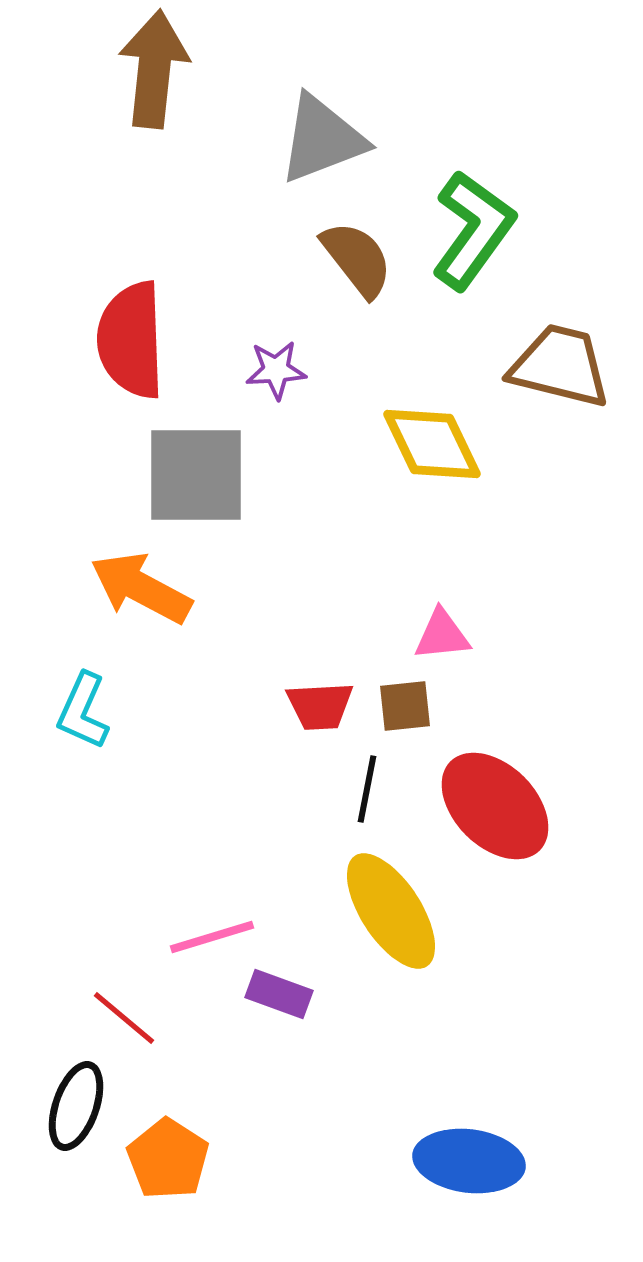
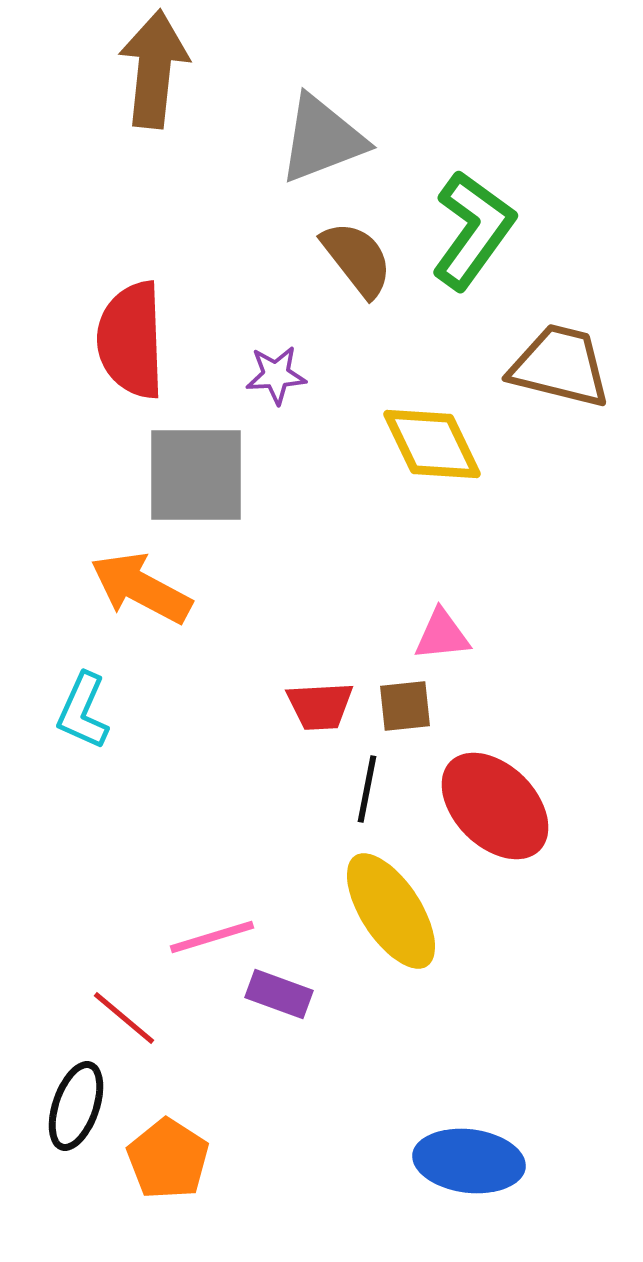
purple star: moved 5 px down
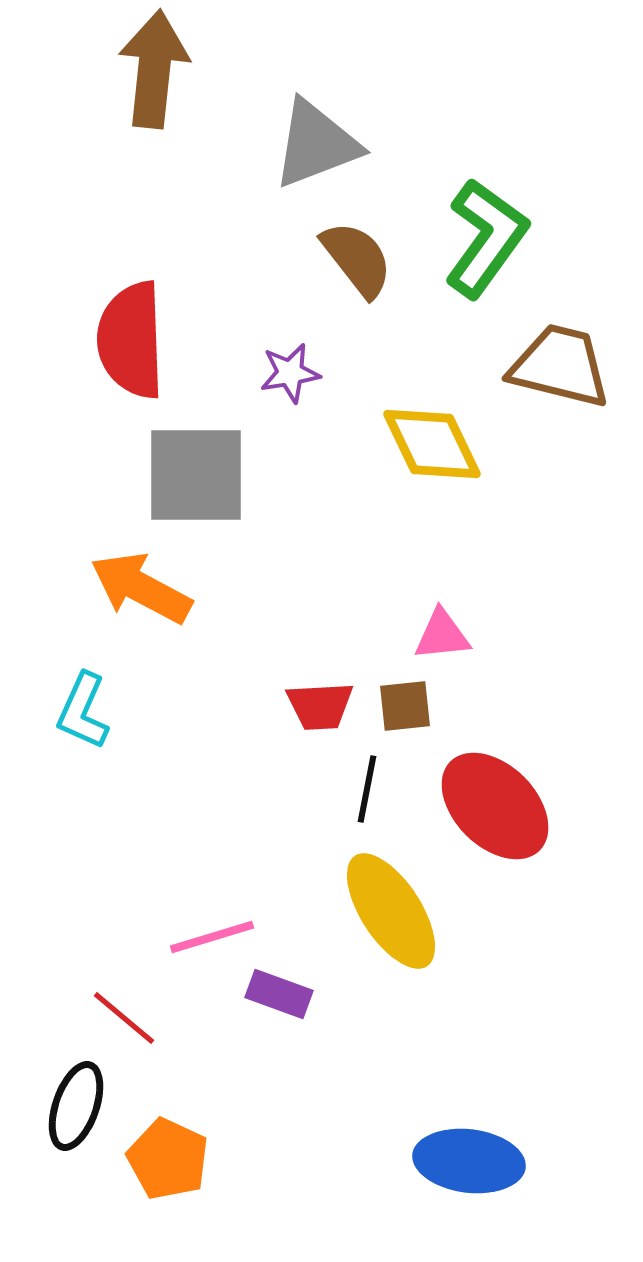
gray triangle: moved 6 px left, 5 px down
green L-shape: moved 13 px right, 8 px down
purple star: moved 14 px right, 2 px up; rotated 6 degrees counterclockwise
orange pentagon: rotated 8 degrees counterclockwise
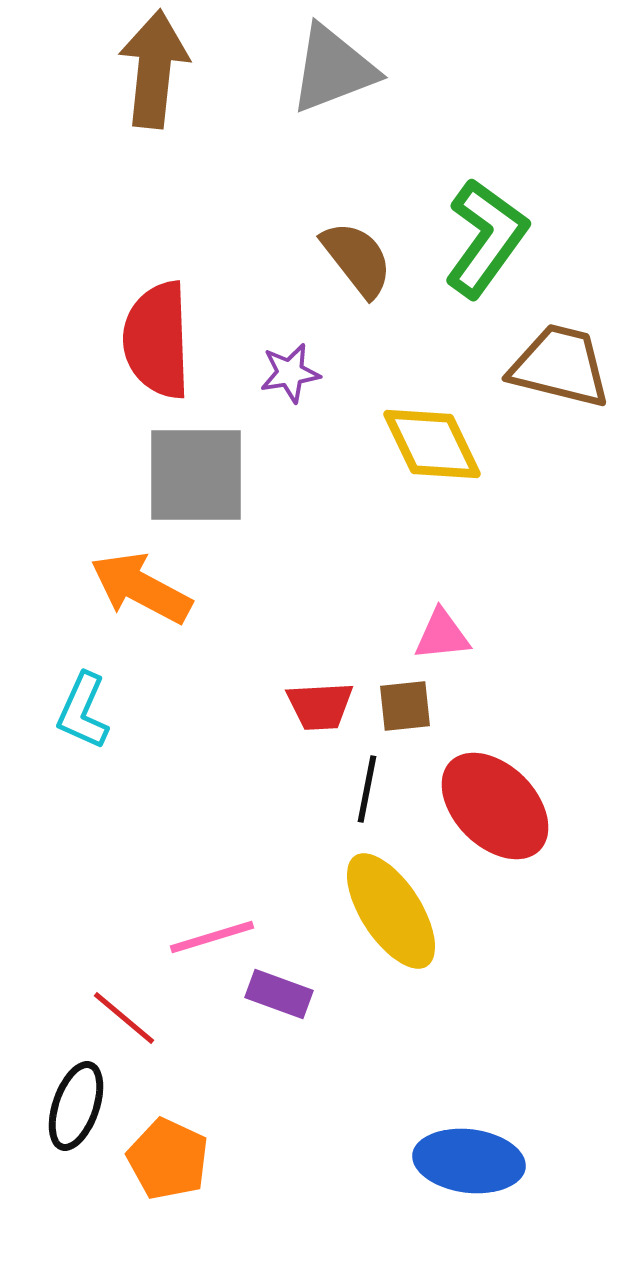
gray triangle: moved 17 px right, 75 px up
red semicircle: moved 26 px right
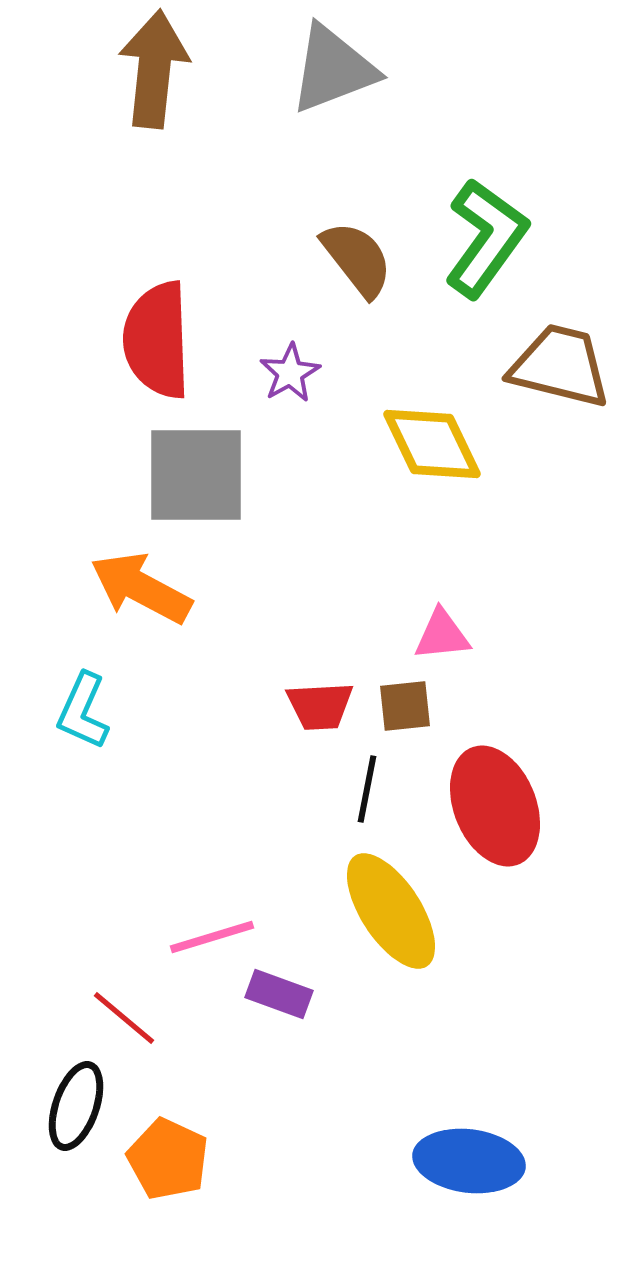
purple star: rotated 20 degrees counterclockwise
red ellipse: rotated 23 degrees clockwise
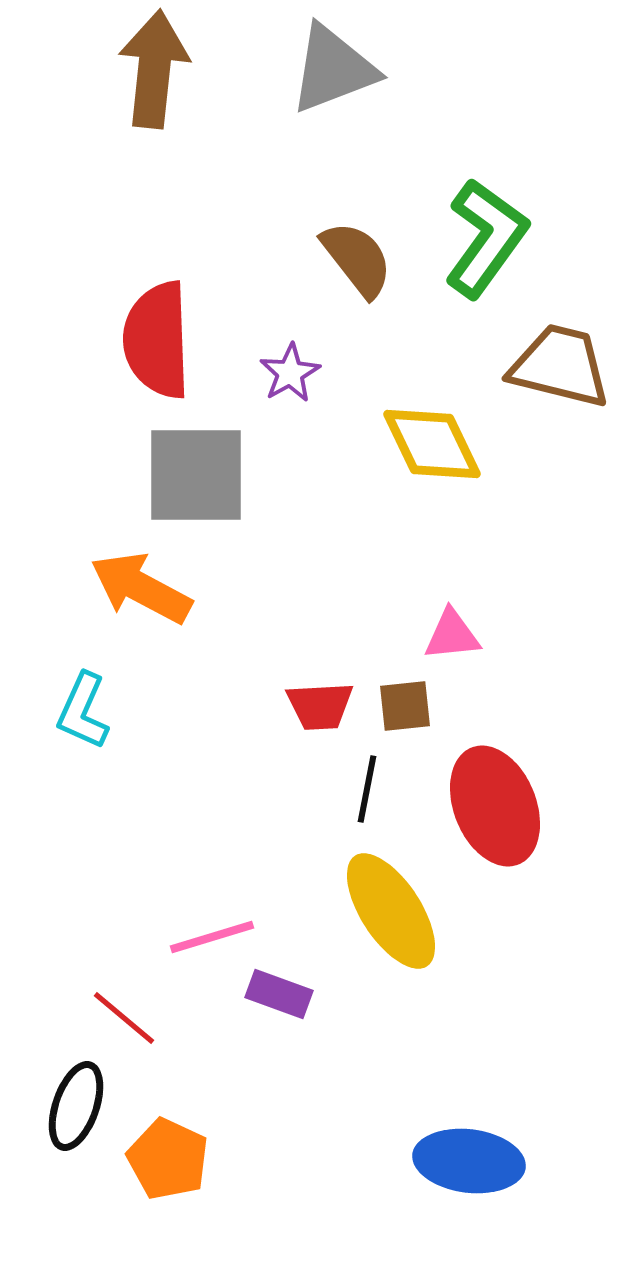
pink triangle: moved 10 px right
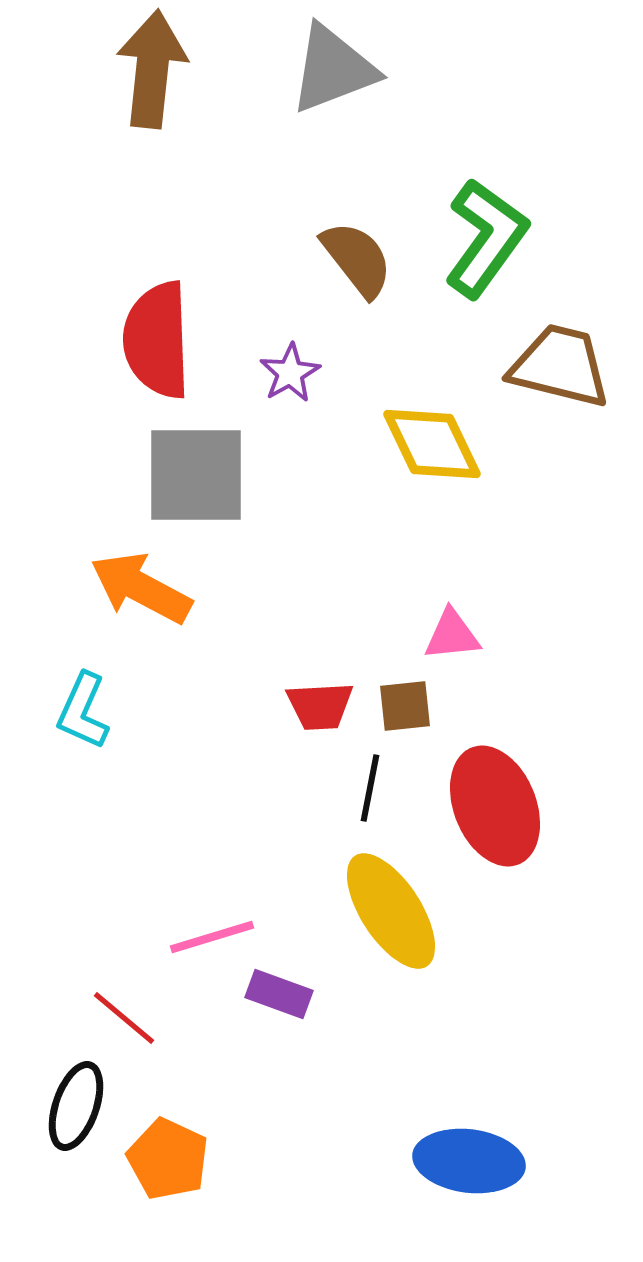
brown arrow: moved 2 px left
black line: moved 3 px right, 1 px up
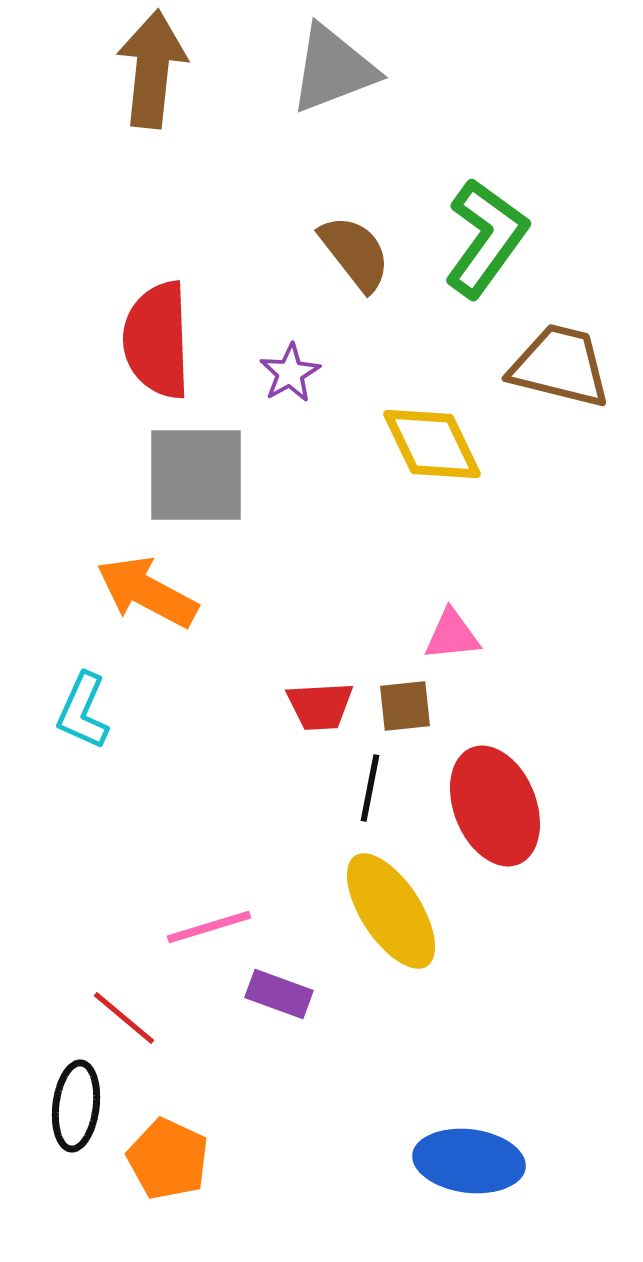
brown semicircle: moved 2 px left, 6 px up
orange arrow: moved 6 px right, 4 px down
pink line: moved 3 px left, 10 px up
black ellipse: rotated 12 degrees counterclockwise
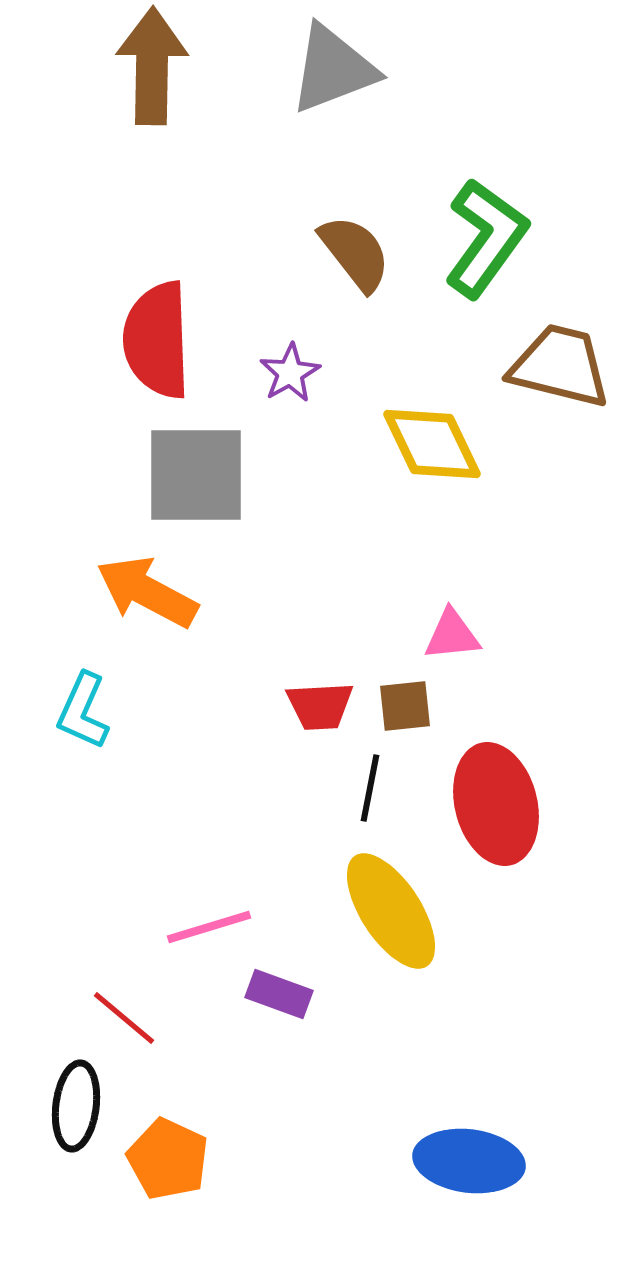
brown arrow: moved 3 px up; rotated 5 degrees counterclockwise
red ellipse: moved 1 px right, 2 px up; rotated 8 degrees clockwise
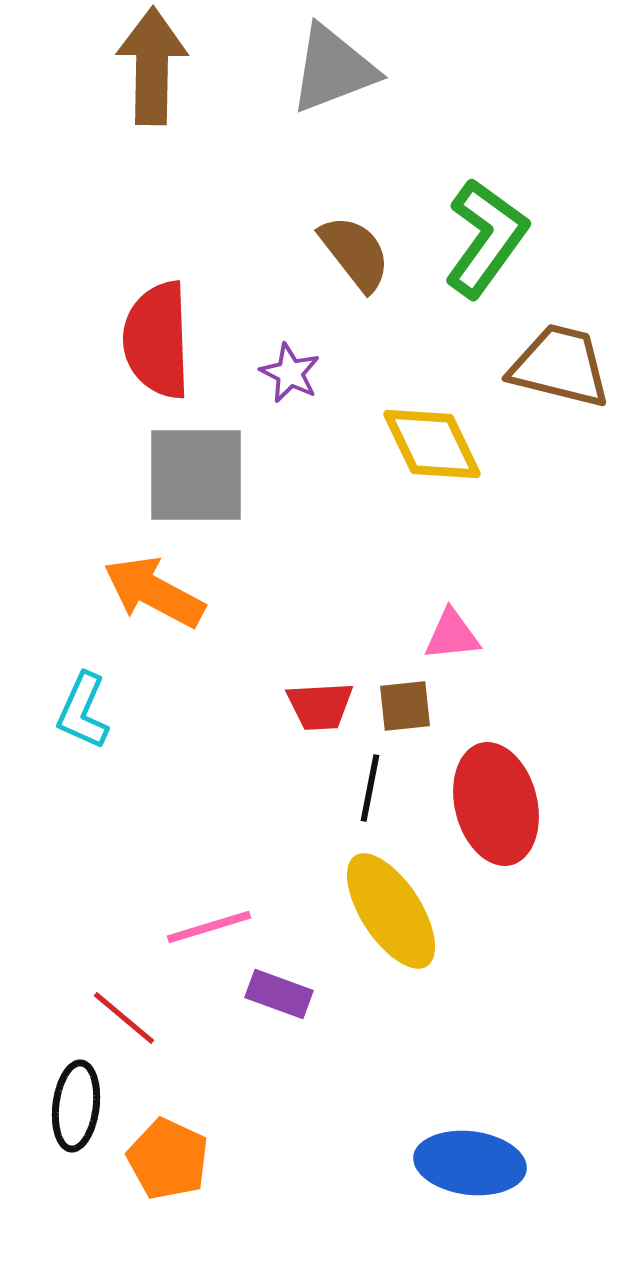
purple star: rotated 16 degrees counterclockwise
orange arrow: moved 7 px right
blue ellipse: moved 1 px right, 2 px down
